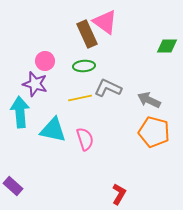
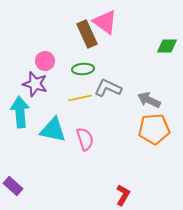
green ellipse: moved 1 px left, 3 px down
orange pentagon: moved 3 px up; rotated 20 degrees counterclockwise
red L-shape: moved 4 px right, 1 px down
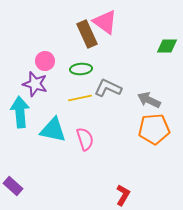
green ellipse: moved 2 px left
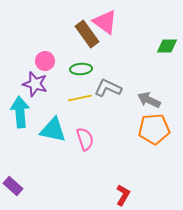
brown rectangle: rotated 12 degrees counterclockwise
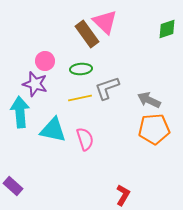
pink triangle: rotated 8 degrees clockwise
green diamond: moved 17 px up; rotated 20 degrees counterclockwise
gray L-shape: moved 1 px left; rotated 44 degrees counterclockwise
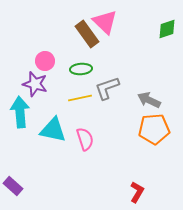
red L-shape: moved 14 px right, 3 px up
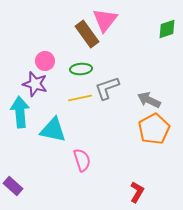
pink triangle: moved 2 px up; rotated 24 degrees clockwise
orange pentagon: rotated 24 degrees counterclockwise
pink semicircle: moved 3 px left, 21 px down
